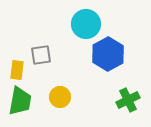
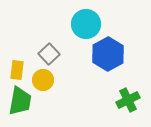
gray square: moved 8 px right, 1 px up; rotated 35 degrees counterclockwise
yellow circle: moved 17 px left, 17 px up
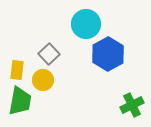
green cross: moved 4 px right, 5 px down
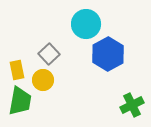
yellow rectangle: rotated 18 degrees counterclockwise
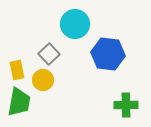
cyan circle: moved 11 px left
blue hexagon: rotated 24 degrees counterclockwise
green trapezoid: moved 1 px left, 1 px down
green cross: moved 6 px left; rotated 25 degrees clockwise
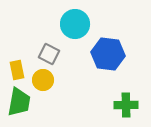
gray square: rotated 20 degrees counterclockwise
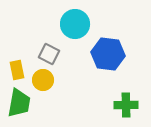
green trapezoid: moved 1 px down
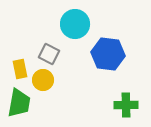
yellow rectangle: moved 3 px right, 1 px up
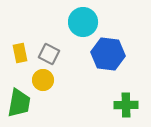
cyan circle: moved 8 px right, 2 px up
yellow rectangle: moved 16 px up
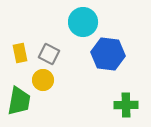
green trapezoid: moved 2 px up
